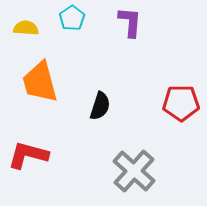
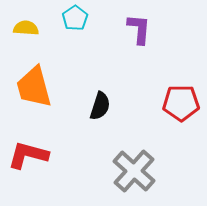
cyan pentagon: moved 3 px right
purple L-shape: moved 9 px right, 7 px down
orange trapezoid: moved 6 px left, 5 px down
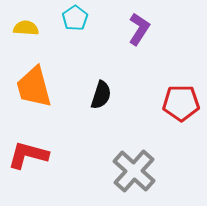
purple L-shape: rotated 28 degrees clockwise
black semicircle: moved 1 px right, 11 px up
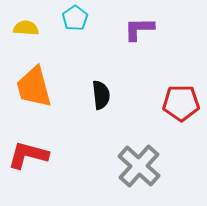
purple L-shape: rotated 124 degrees counterclockwise
black semicircle: rotated 24 degrees counterclockwise
gray cross: moved 5 px right, 5 px up
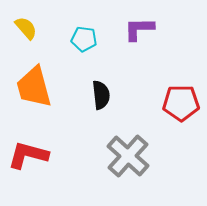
cyan pentagon: moved 9 px right, 21 px down; rotated 30 degrees counterclockwise
yellow semicircle: rotated 45 degrees clockwise
gray cross: moved 11 px left, 10 px up
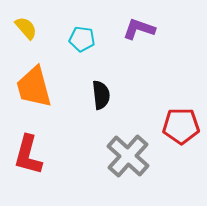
purple L-shape: rotated 20 degrees clockwise
cyan pentagon: moved 2 px left
red pentagon: moved 23 px down
red L-shape: rotated 90 degrees counterclockwise
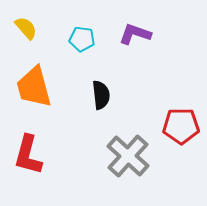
purple L-shape: moved 4 px left, 5 px down
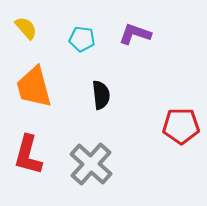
gray cross: moved 37 px left, 8 px down
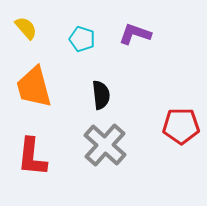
cyan pentagon: rotated 10 degrees clockwise
red L-shape: moved 4 px right, 2 px down; rotated 9 degrees counterclockwise
gray cross: moved 14 px right, 19 px up
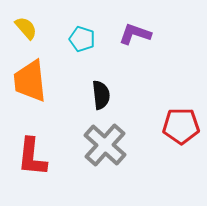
orange trapezoid: moved 4 px left, 6 px up; rotated 9 degrees clockwise
